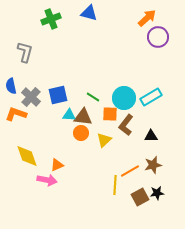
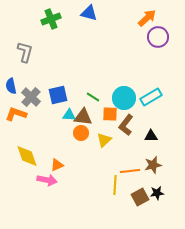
orange line: rotated 24 degrees clockwise
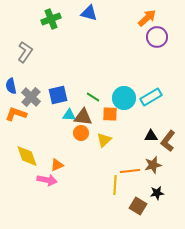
purple circle: moved 1 px left
gray L-shape: rotated 20 degrees clockwise
brown L-shape: moved 42 px right, 16 px down
brown square: moved 2 px left, 9 px down; rotated 30 degrees counterclockwise
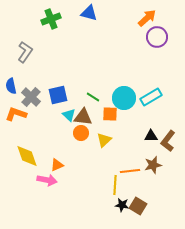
cyan triangle: rotated 40 degrees clockwise
black star: moved 35 px left, 12 px down; rotated 16 degrees clockwise
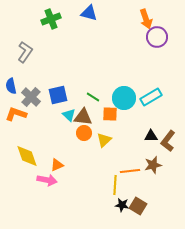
orange arrow: moved 1 px left, 1 px down; rotated 114 degrees clockwise
orange circle: moved 3 px right
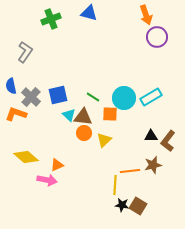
orange arrow: moved 4 px up
yellow diamond: moved 1 px left, 1 px down; rotated 30 degrees counterclockwise
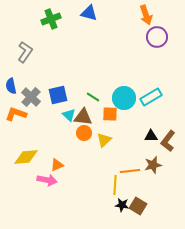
yellow diamond: rotated 45 degrees counterclockwise
